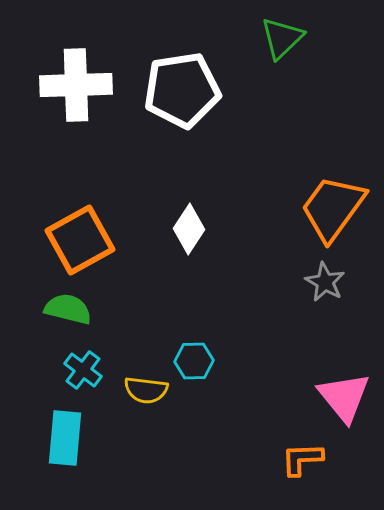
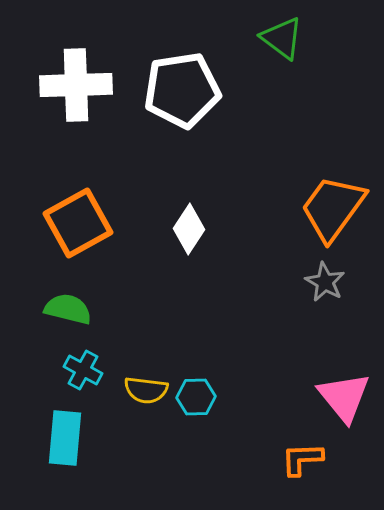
green triangle: rotated 39 degrees counterclockwise
orange square: moved 2 px left, 17 px up
cyan hexagon: moved 2 px right, 36 px down
cyan cross: rotated 9 degrees counterclockwise
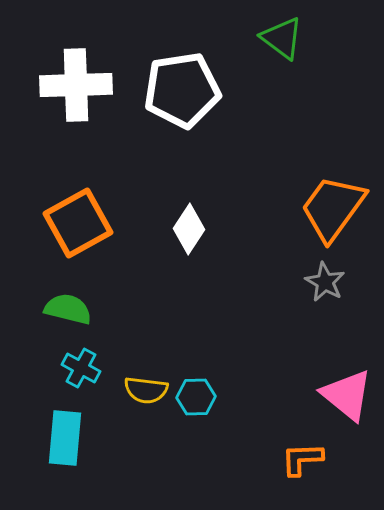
cyan cross: moved 2 px left, 2 px up
pink triangle: moved 3 px right, 2 px up; rotated 12 degrees counterclockwise
